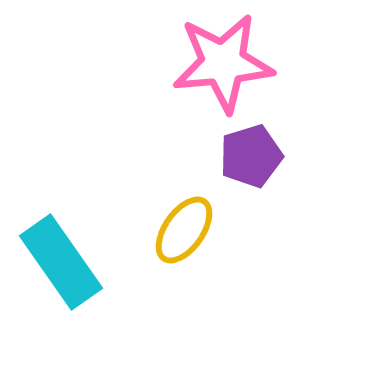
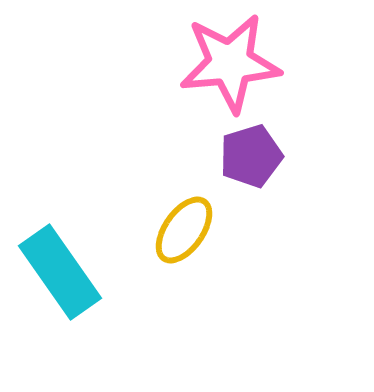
pink star: moved 7 px right
cyan rectangle: moved 1 px left, 10 px down
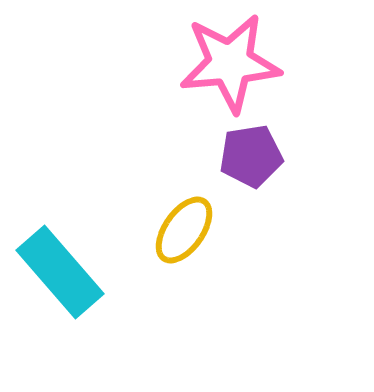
purple pentagon: rotated 8 degrees clockwise
cyan rectangle: rotated 6 degrees counterclockwise
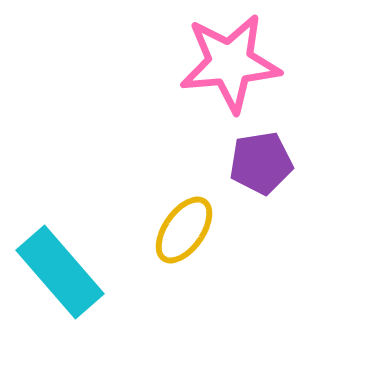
purple pentagon: moved 10 px right, 7 px down
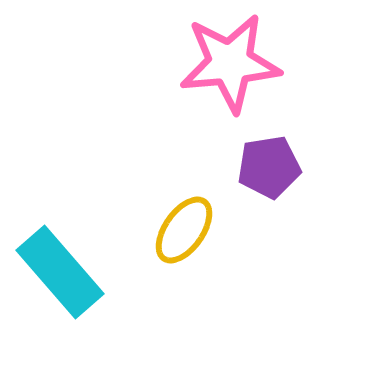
purple pentagon: moved 8 px right, 4 px down
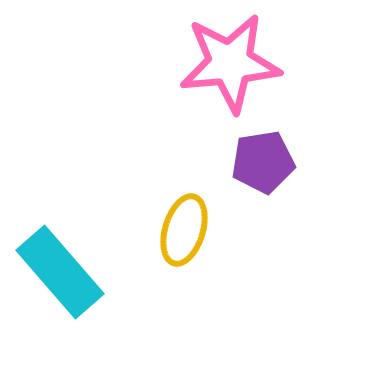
purple pentagon: moved 6 px left, 5 px up
yellow ellipse: rotated 18 degrees counterclockwise
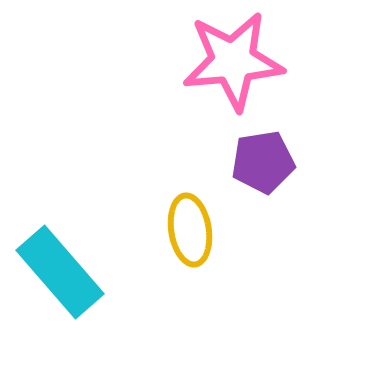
pink star: moved 3 px right, 2 px up
yellow ellipse: moved 6 px right; rotated 26 degrees counterclockwise
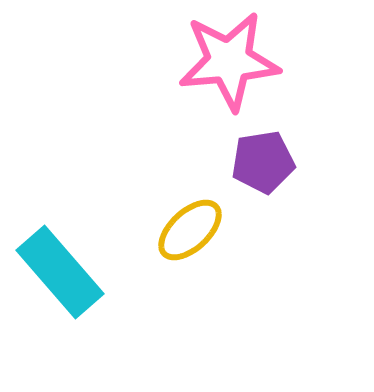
pink star: moved 4 px left
yellow ellipse: rotated 56 degrees clockwise
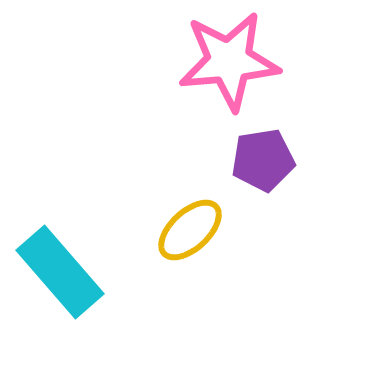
purple pentagon: moved 2 px up
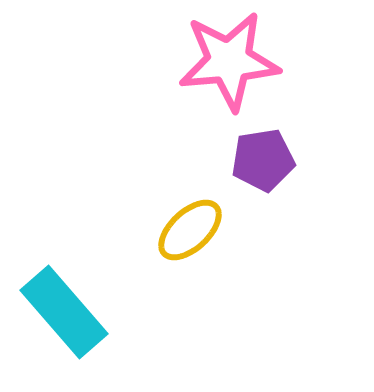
cyan rectangle: moved 4 px right, 40 px down
